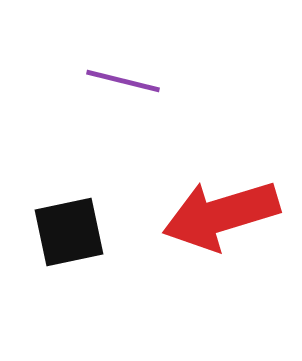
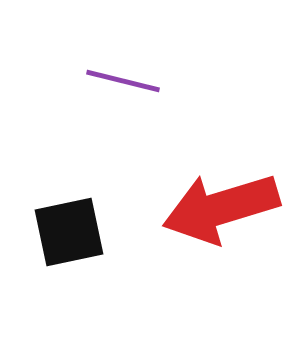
red arrow: moved 7 px up
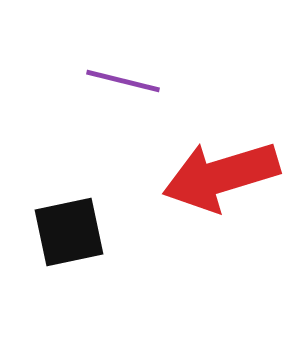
red arrow: moved 32 px up
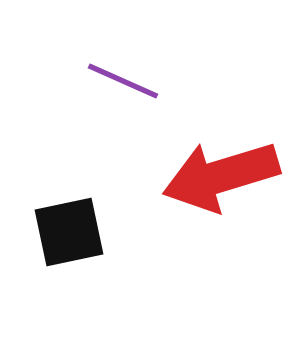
purple line: rotated 10 degrees clockwise
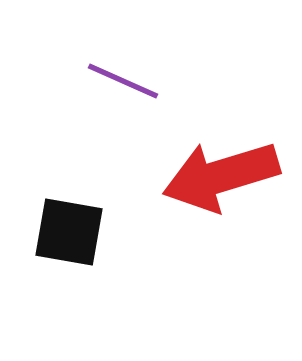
black square: rotated 22 degrees clockwise
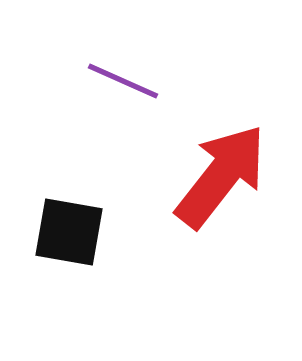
red arrow: rotated 145 degrees clockwise
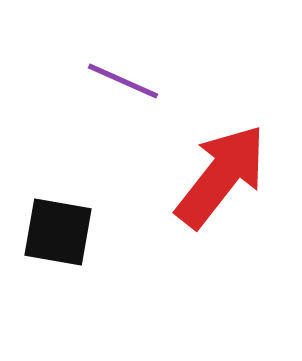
black square: moved 11 px left
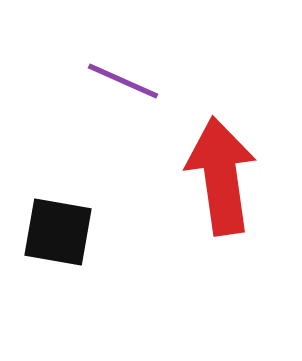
red arrow: rotated 46 degrees counterclockwise
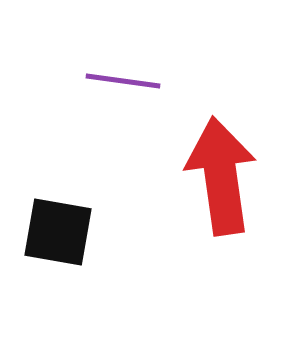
purple line: rotated 16 degrees counterclockwise
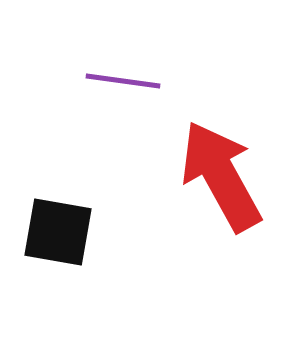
red arrow: rotated 21 degrees counterclockwise
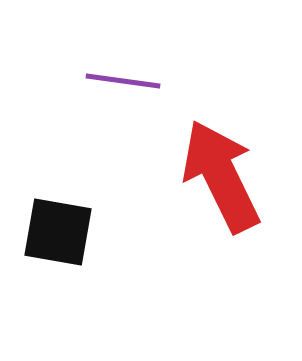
red arrow: rotated 3 degrees clockwise
